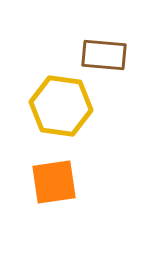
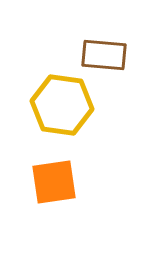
yellow hexagon: moved 1 px right, 1 px up
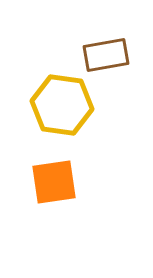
brown rectangle: moved 2 px right; rotated 15 degrees counterclockwise
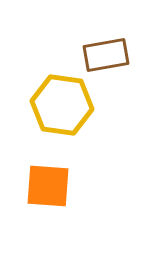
orange square: moved 6 px left, 4 px down; rotated 12 degrees clockwise
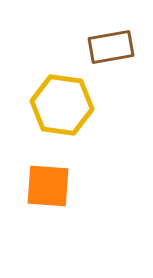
brown rectangle: moved 5 px right, 8 px up
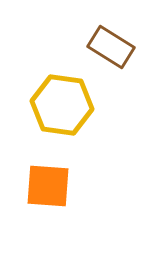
brown rectangle: rotated 42 degrees clockwise
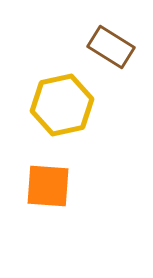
yellow hexagon: rotated 20 degrees counterclockwise
